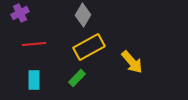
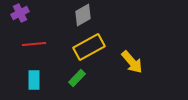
gray diamond: rotated 30 degrees clockwise
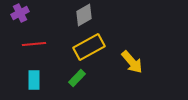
gray diamond: moved 1 px right
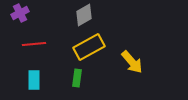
green rectangle: rotated 36 degrees counterclockwise
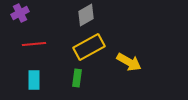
gray diamond: moved 2 px right
yellow arrow: moved 3 px left; rotated 20 degrees counterclockwise
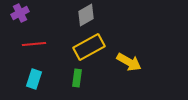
cyan rectangle: moved 1 px up; rotated 18 degrees clockwise
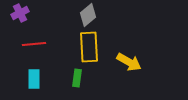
gray diamond: moved 2 px right; rotated 10 degrees counterclockwise
yellow rectangle: rotated 64 degrees counterclockwise
cyan rectangle: rotated 18 degrees counterclockwise
